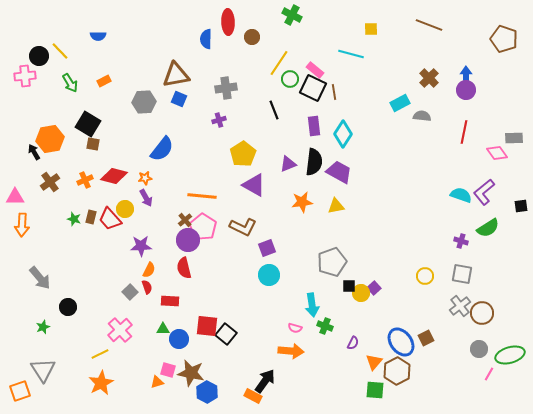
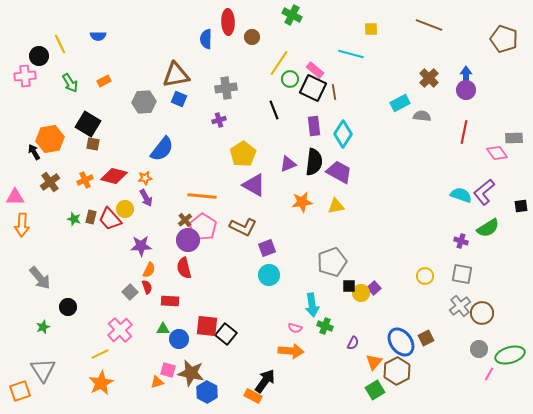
yellow line at (60, 51): moved 7 px up; rotated 18 degrees clockwise
green square at (375, 390): rotated 36 degrees counterclockwise
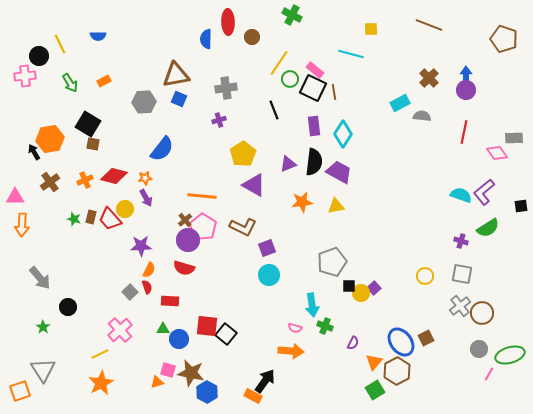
red semicircle at (184, 268): rotated 60 degrees counterclockwise
green star at (43, 327): rotated 16 degrees counterclockwise
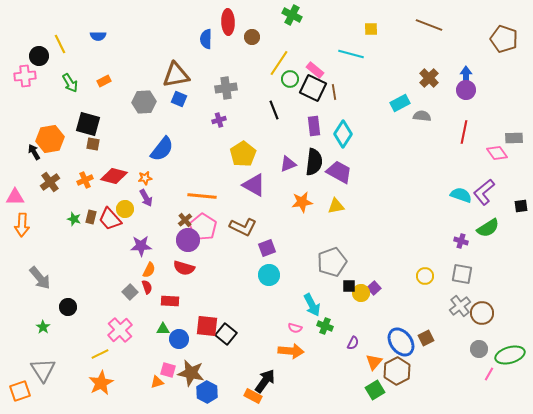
black square at (88, 124): rotated 15 degrees counterclockwise
cyan arrow at (312, 305): rotated 20 degrees counterclockwise
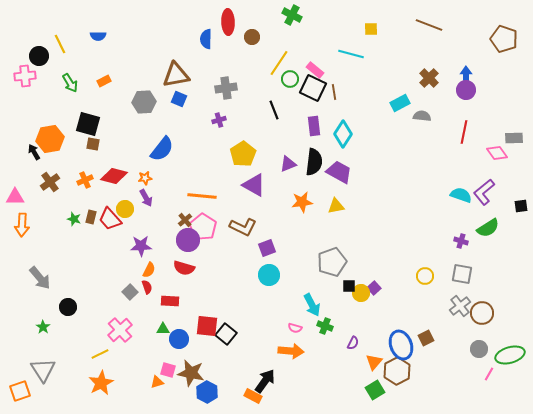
blue ellipse at (401, 342): moved 3 px down; rotated 16 degrees clockwise
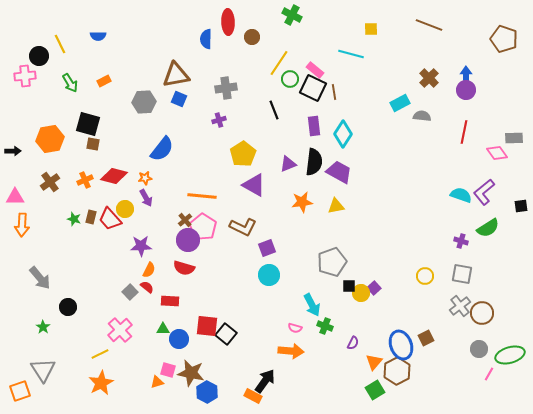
black arrow at (34, 152): moved 21 px left, 1 px up; rotated 119 degrees clockwise
red semicircle at (147, 287): rotated 32 degrees counterclockwise
